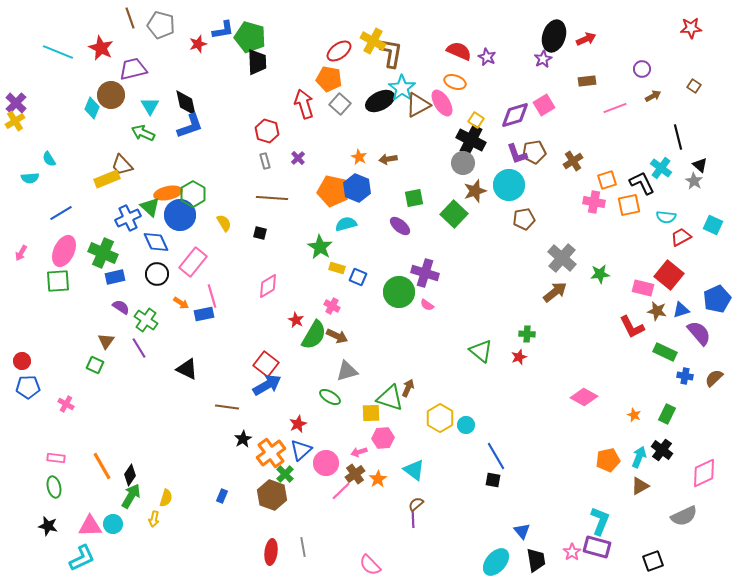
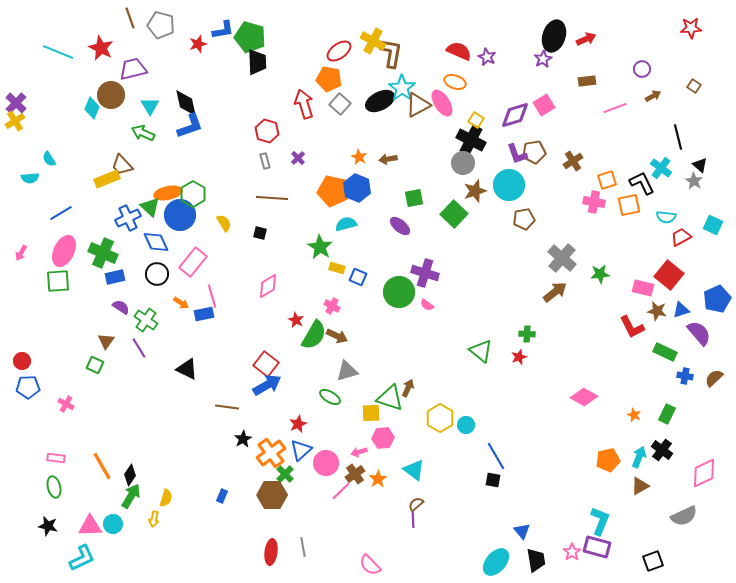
brown hexagon at (272, 495): rotated 20 degrees counterclockwise
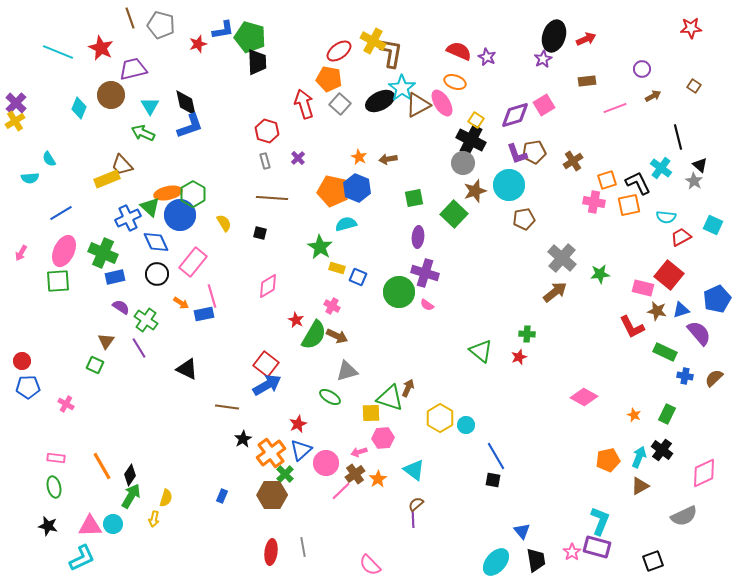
cyan diamond at (92, 108): moved 13 px left
black L-shape at (642, 183): moved 4 px left
purple ellipse at (400, 226): moved 18 px right, 11 px down; rotated 55 degrees clockwise
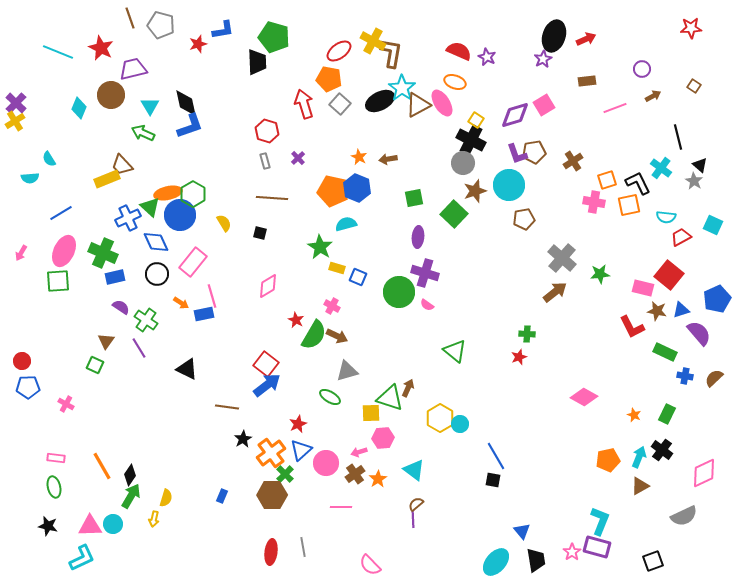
green pentagon at (250, 37): moved 24 px right
green triangle at (481, 351): moved 26 px left
blue arrow at (267, 385): rotated 8 degrees counterclockwise
cyan circle at (466, 425): moved 6 px left, 1 px up
pink line at (341, 491): moved 16 px down; rotated 45 degrees clockwise
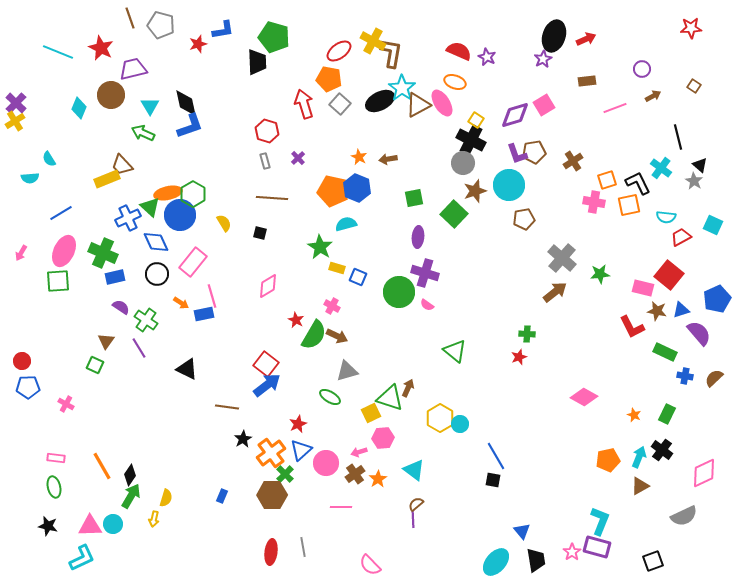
yellow square at (371, 413): rotated 24 degrees counterclockwise
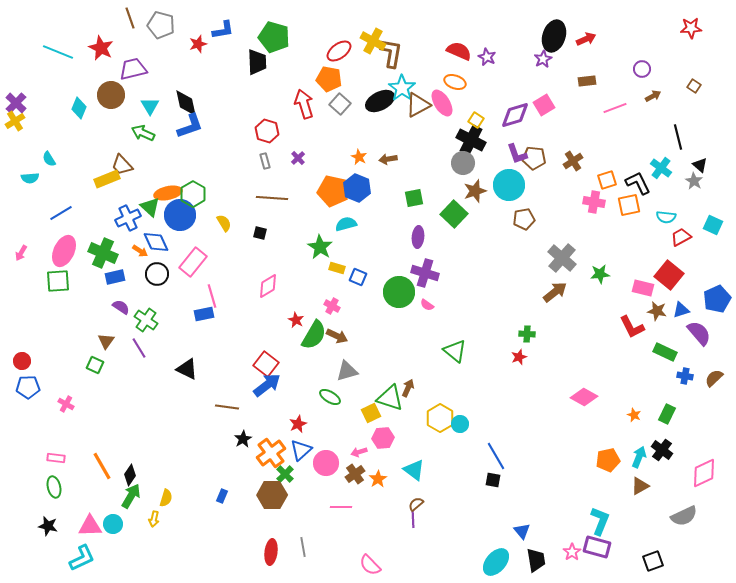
brown pentagon at (534, 152): moved 6 px down; rotated 15 degrees clockwise
orange arrow at (181, 303): moved 41 px left, 52 px up
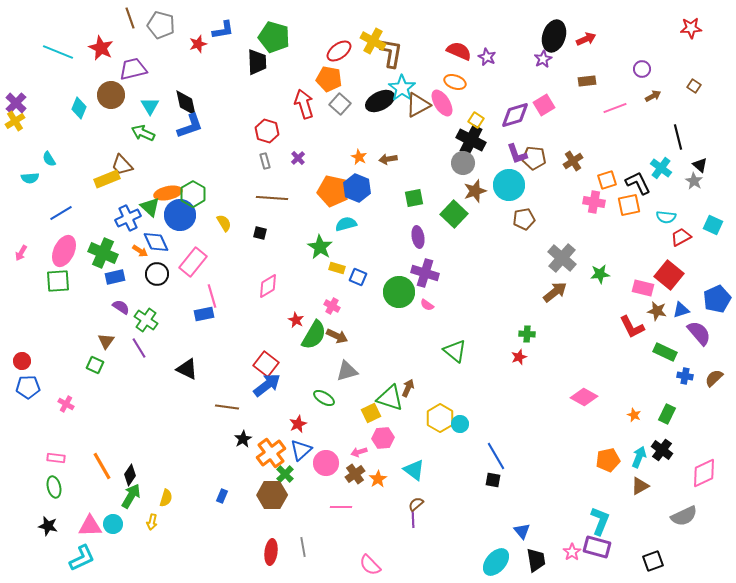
purple ellipse at (418, 237): rotated 15 degrees counterclockwise
green ellipse at (330, 397): moved 6 px left, 1 px down
yellow arrow at (154, 519): moved 2 px left, 3 px down
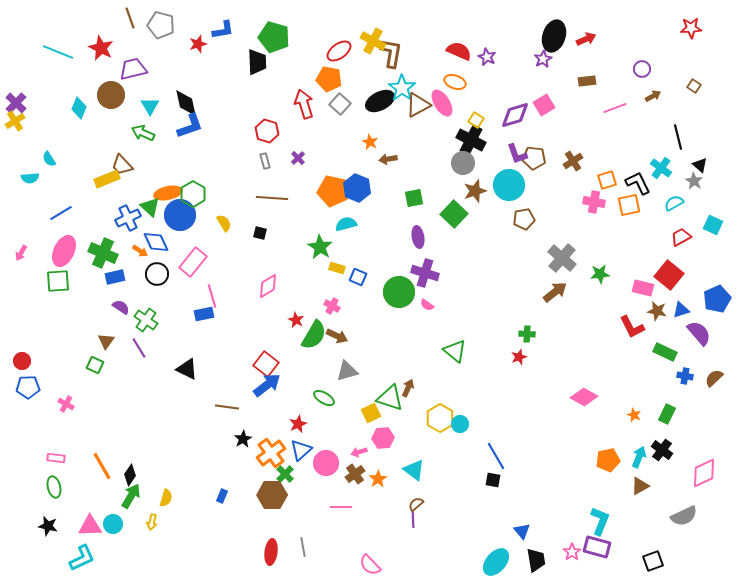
orange star at (359, 157): moved 11 px right, 15 px up
cyan semicircle at (666, 217): moved 8 px right, 14 px up; rotated 144 degrees clockwise
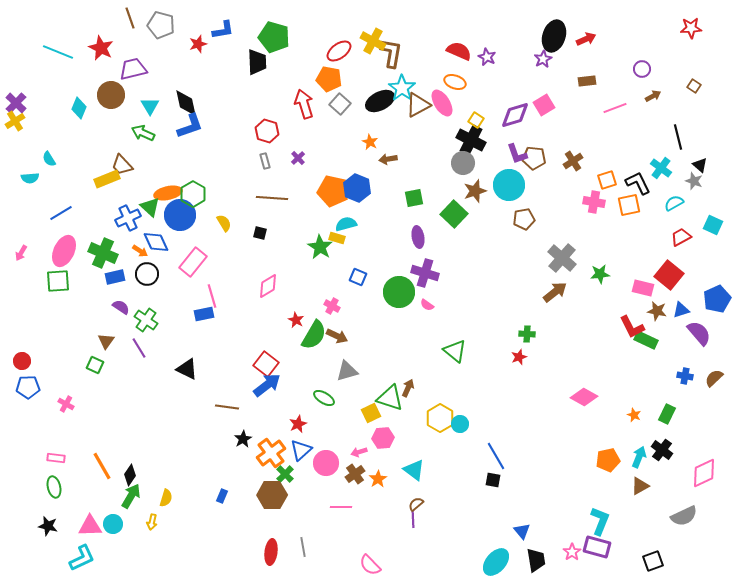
gray star at (694, 181): rotated 12 degrees counterclockwise
yellow rectangle at (337, 268): moved 30 px up
black circle at (157, 274): moved 10 px left
green rectangle at (665, 352): moved 19 px left, 12 px up
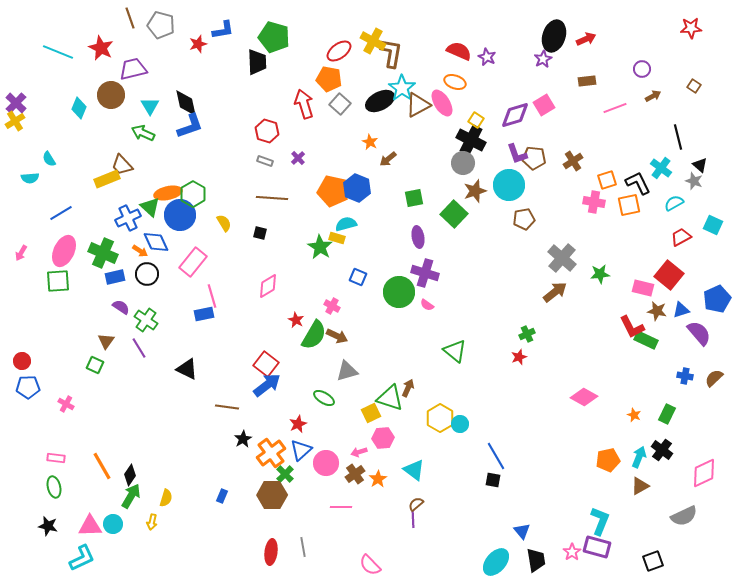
brown arrow at (388, 159): rotated 30 degrees counterclockwise
gray rectangle at (265, 161): rotated 56 degrees counterclockwise
green cross at (527, 334): rotated 28 degrees counterclockwise
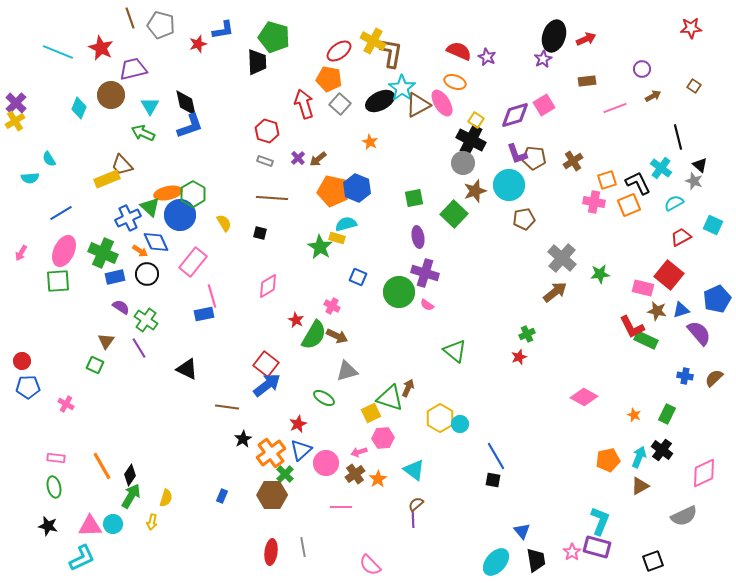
brown arrow at (388, 159): moved 70 px left
orange square at (629, 205): rotated 10 degrees counterclockwise
